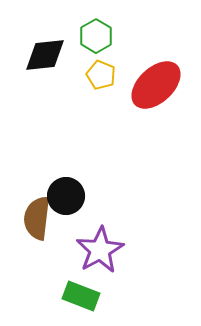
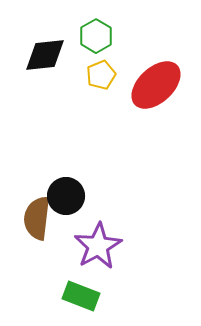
yellow pentagon: rotated 28 degrees clockwise
purple star: moved 2 px left, 4 px up
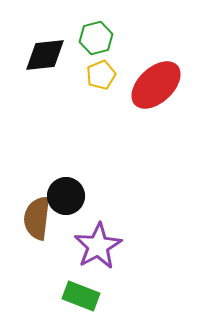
green hexagon: moved 2 px down; rotated 16 degrees clockwise
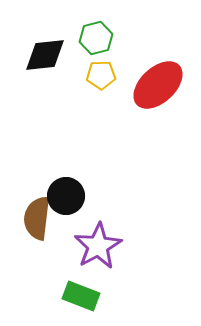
yellow pentagon: rotated 20 degrees clockwise
red ellipse: moved 2 px right
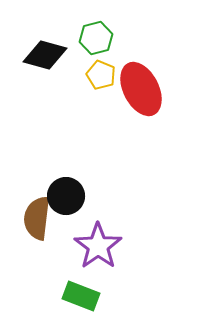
black diamond: rotated 21 degrees clockwise
yellow pentagon: rotated 24 degrees clockwise
red ellipse: moved 17 px left, 4 px down; rotated 74 degrees counterclockwise
purple star: rotated 6 degrees counterclockwise
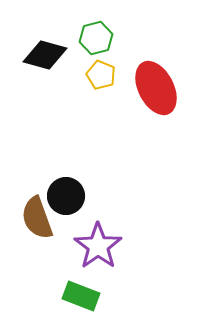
red ellipse: moved 15 px right, 1 px up
brown semicircle: rotated 27 degrees counterclockwise
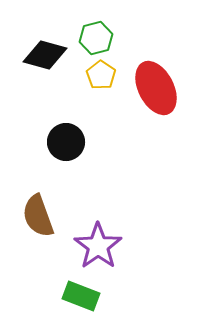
yellow pentagon: rotated 12 degrees clockwise
black circle: moved 54 px up
brown semicircle: moved 1 px right, 2 px up
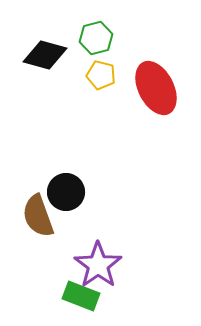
yellow pentagon: rotated 20 degrees counterclockwise
black circle: moved 50 px down
purple star: moved 19 px down
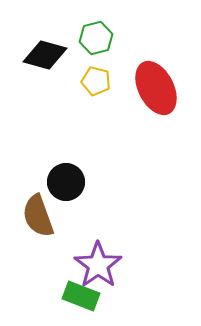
yellow pentagon: moved 5 px left, 6 px down
black circle: moved 10 px up
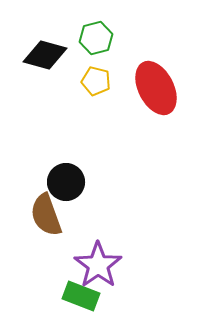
brown semicircle: moved 8 px right, 1 px up
